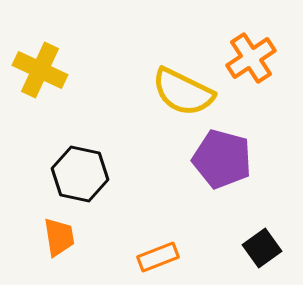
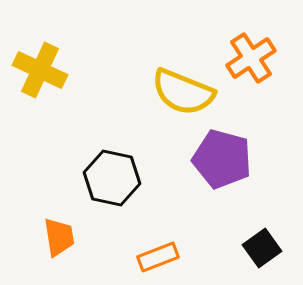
yellow semicircle: rotated 4 degrees counterclockwise
black hexagon: moved 32 px right, 4 px down
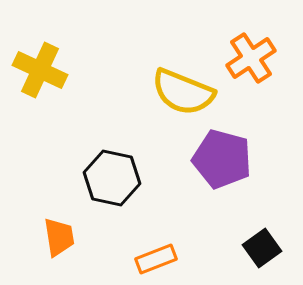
orange rectangle: moved 2 px left, 2 px down
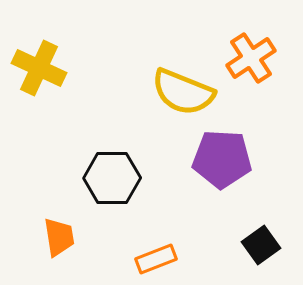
yellow cross: moved 1 px left, 2 px up
purple pentagon: rotated 12 degrees counterclockwise
black hexagon: rotated 12 degrees counterclockwise
black square: moved 1 px left, 3 px up
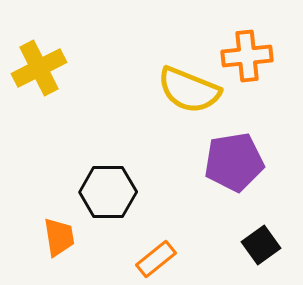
orange cross: moved 4 px left, 2 px up; rotated 27 degrees clockwise
yellow cross: rotated 38 degrees clockwise
yellow semicircle: moved 6 px right, 2 px up
purple pentagon: moved 12 px right, 3 px down; rotated 12 degrees counterclockwise
black hexagon: moved 4 px left, 14 px down
orange rectangle: rotated 18 degrees counterclockwise
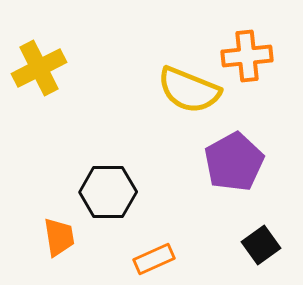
purple pentagon: rotated 20 degrees counterclockwise
orange rectangle: moved 2 px left; rotated 15 degrees clockwise
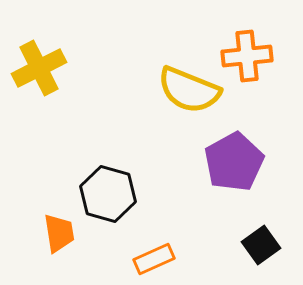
black hexagon: moved 2 px down; rotated 16 degrees clockwise
orange trapezoid: moved 4 px up
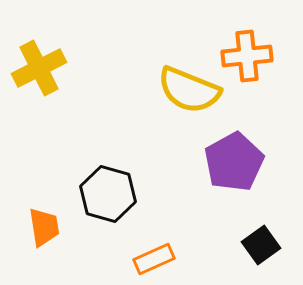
orange trapezoid: moved 15 px left, 6 px up
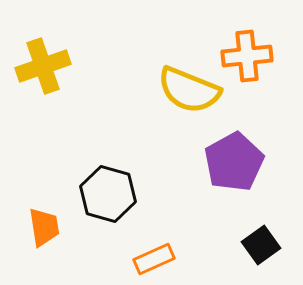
yellow cross: moved 4 px right, 2 px up; rotated 8 degrees clockwise
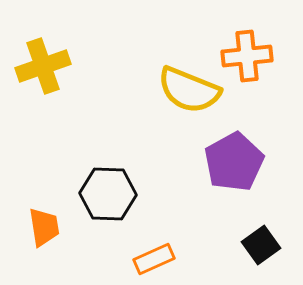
black hexagon: rotated 14 degrees counterclockwise
